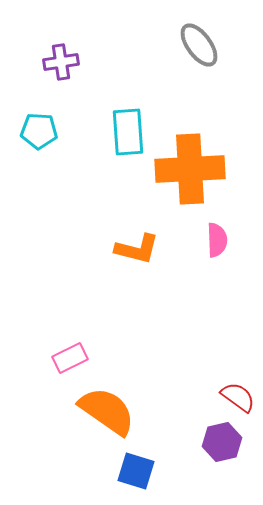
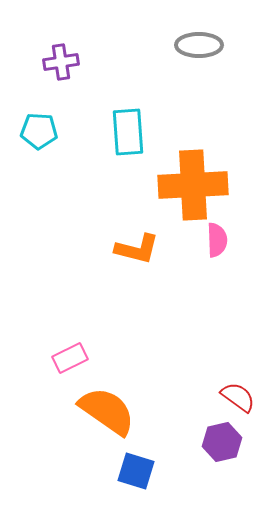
gray ellipse: rotated 54 degrees counterclockwise
orange cross: moved 3 px right, 16 px down
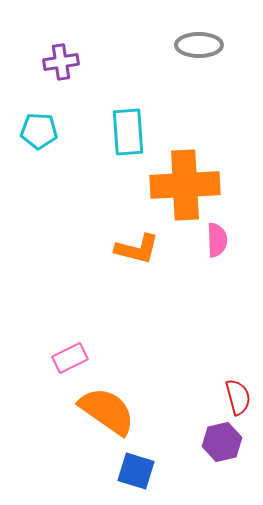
orange cross: moved 8 px left
red semicircle: rotated 39 degrees clockwise
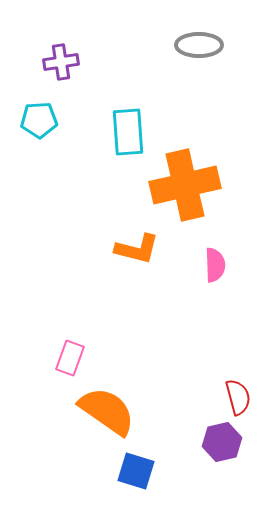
cyan pentagon: moved 11 px up; rotated 6 degrees counterclockwise
orange cross: rotated 10 degrees counterclockwise
pink semicircle: moved 2 px left, 25 px down
pink rectangle: rotated 44 degrees counterclockwise
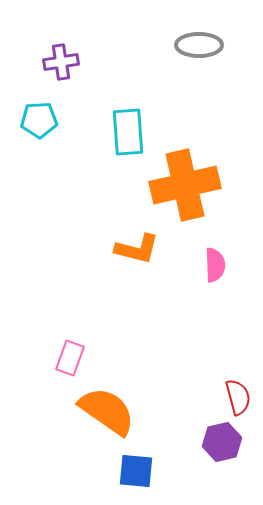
blue square: rotated 12 degrees counterclockwise
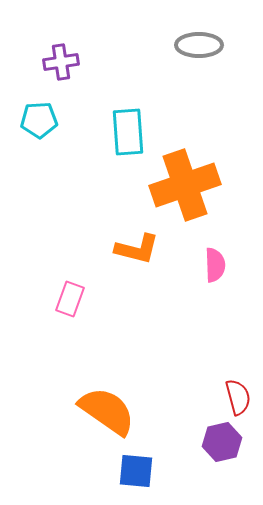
orange cross: rotated 6 degrees counterclockwise
pink rectangle: moved 59 px up
